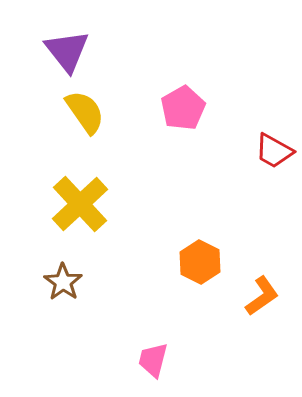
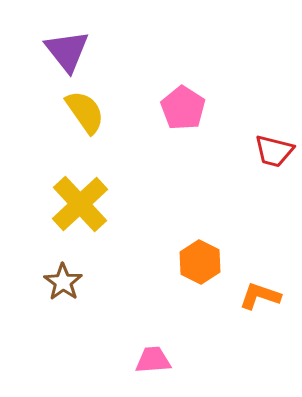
pink pentagon: rotated 9 degrees counterclockwise
red trapezoid: rotated 15 degrees counterclockwise
orange L-shape: moved 2 px left; rotated 126 degrees counterclockwise
pink trapezoid: rotated 72 degrees clockwise
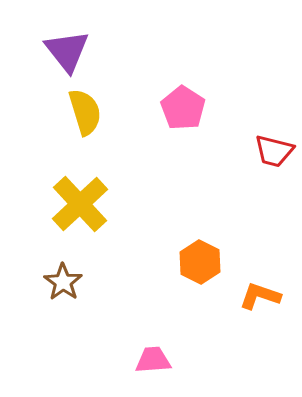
yellow semicircle: rotated 18 degrees clockwise
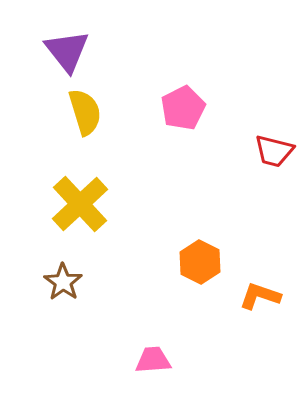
pink pentagon: rotated 12 degrees clockwise
